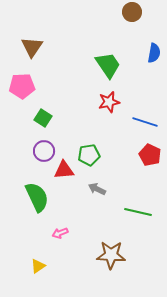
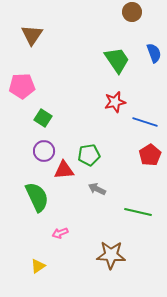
brown triangle: moved 12 px up
blue semicircle: rotated 30 degrees counterclockwise
green trapezoid: moved 9 px right, 5 px up
red star: moved 6 px right
red pentagon: rotated 15 degrees clockwise
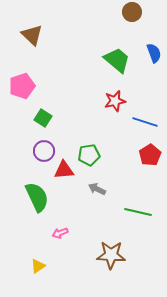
brown triangle: rotated 20 degrees counterclockwise
green trapezoid: rotated 16 degrees counterclockwise
pink pentagon: rotated 15 degrees counterclockwise
red star: moved 1 px up
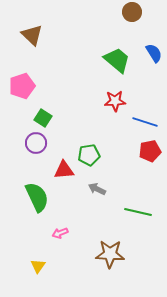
blue semicircle: rotated 12 degrees counterclockwise
red star: rotated 10 degrees clockwise
purple circle: moved 8 px left, 8 px up
red pentagon: moved 4 px up; rotated 20 degrees clockwise
brown star: moved 1 px left, 1 px up
yellow triangle: rotated 21 degrees counterclockwise
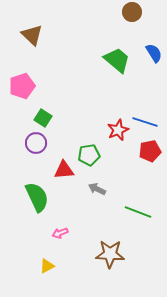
red star: moved 3 px right, 29 px down; rotated 20 degrees counterclockwise
green line: rotated 8 degrees clockwise
yellow triangle: moved 9 px right; rotated 28 degrees clockwise
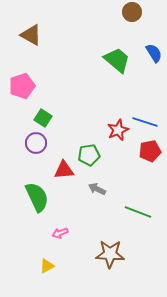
brown triangle: moved 1 px left; rotated 15 degrees counterclockwise
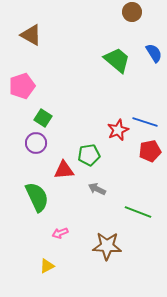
brown star: moved 3 px left, 8 px up
